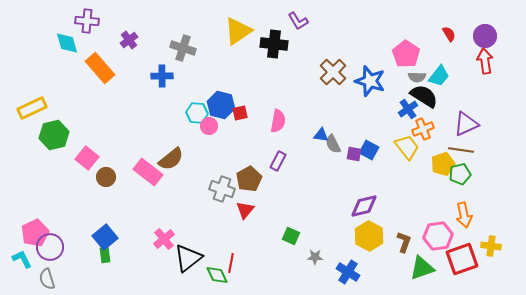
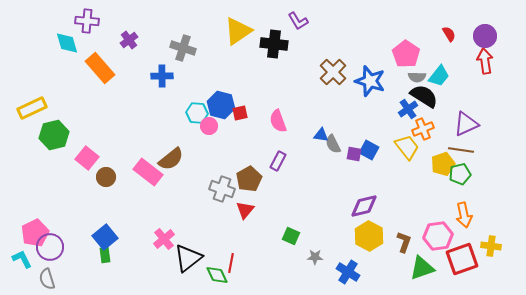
pink semicircle at (278, 121): rotated 150 degrees clockwise
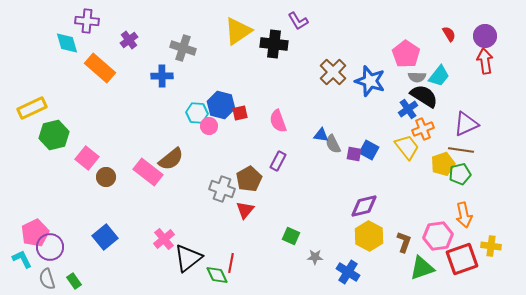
orange rectangle at (100, 68): rotated 8 degrees counterclockwise
green rectangle at (105, 255): moved 31 px left, 26 px down; rotated 28 degrees counterclockwise
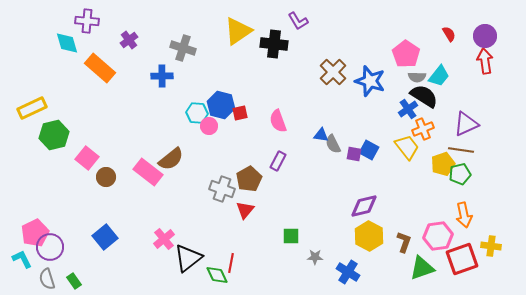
green square at (291, 236): rotated 24 degrees counterclockwise
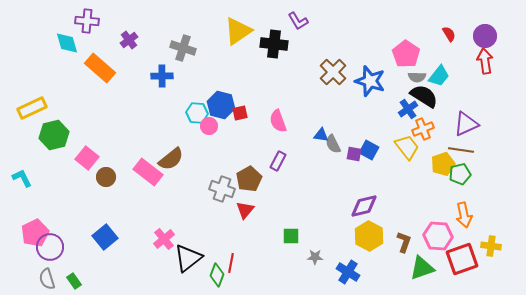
pink hexagon at (438, 236): rotated 12 degrees clockwise
cyan L-shape at (22, 259): moved 81 px up
green diamond at (217, 275): rotated 45 degrees clockwise
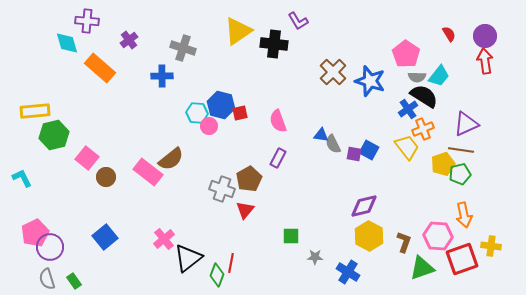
yellow rectangle at (32, 108): moved 3 px right, 3 px down; rotated 20 degrees clockwise
purple rectangle at (278, 161): moved 3 px up
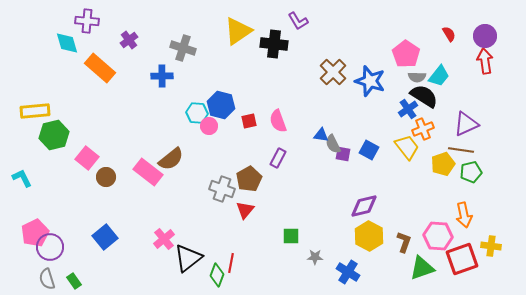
red square at (240, 113): moved 9 px right, 8 px down
purple square at (354, 154): moved 11 px left
green pentagon at (460, 174): moved 11 px right, 2 px up
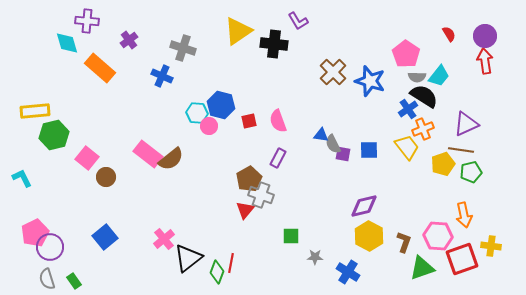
blue cross at (162, 76): rotated 25 degrees clockwise
blue square at (369, 150): rotated 30 degrees counterclockwise
pink rectangle at (148, 172): moved 18 px up
gray cross at (222, 189): moved 39 px right, 6 px down
green diamond at (217, 275): moved 3 px up
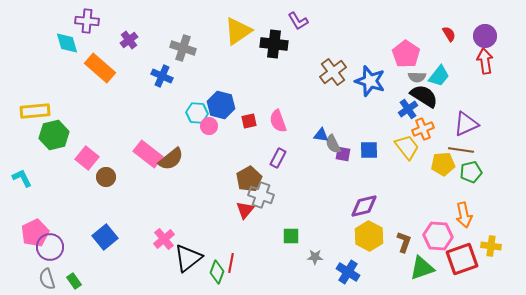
brown cross at (333, 72): rotated 8 degrees clockwise
yellow pentagon at (443, 164): rotated 15 degrees clockwise
